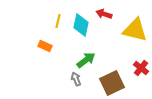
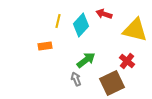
cyan diamond: rotated 30 degrees clockwise
orange rectangle: rotated 32 degrees counterclockwise
red cross: moved 14 px left, 7 px up
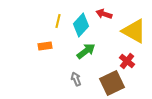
yellow triangle: moved 1 px left, 1 px down; rotated 16 degrees clockwise
green arrow: moved 9 px up
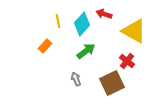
yellow line: rotated 24 degrees counterclockwise
cyan diamond: moved 1 px right, 1 px up
orange rectangle: rotated 40 degrees counterclockwise
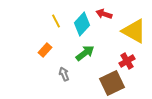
yellow line: moved 2 px left; rotated 16 degrees counterclockwise
orange rectangle: moved 4 px down
green arrow: moved 1 px left, 2 px down
red cross: rotated 21 degrees clockwise
gray arrow: moved 12 px left, 5 px up
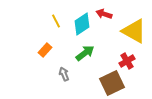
cyan diamond: rotated 15 degrees clockwise
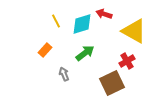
cyan diamond: rotated 15 degrees clockwise
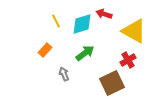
red cross: moved 1 px right, 1 px up
